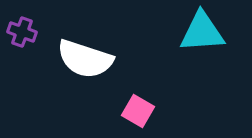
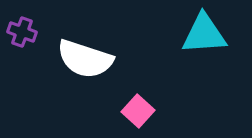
cyan triangle: moved 2 px right, 2 px down
pink square: rotated 12 degrees clockwise
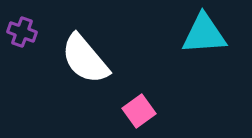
white semicircle: rotated 32 degrees clockwise
pink square: moved 1 px right; rotated 12 degrees clockwise
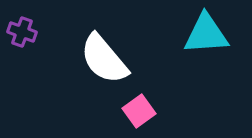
cyan triangle: moved 2 px right
white semicircle: moved 19 px right
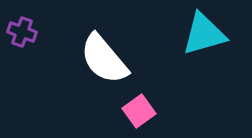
cyan triangle: moved 2 px left; rotated 12 degrees counterclockwise
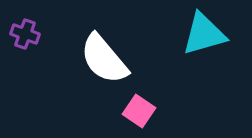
purple cross: moved 3 px right, 2 px down
pink square: rotated 20 degrees counterclockwise
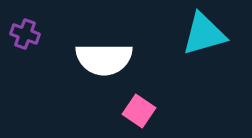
white semicircle: rotated 50 degrees counterclockwise
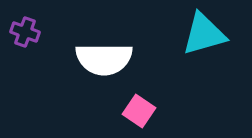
purple cross: moved 2 px up
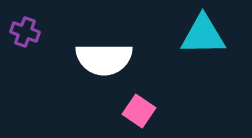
cyan triangle: moved 1 px left, 1 px down; rotated 15 degrees clockwise
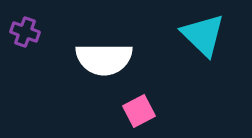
cyan triangle: rotated 45 degrees clockwise
pink square: rotated 28 degrees clockwise
